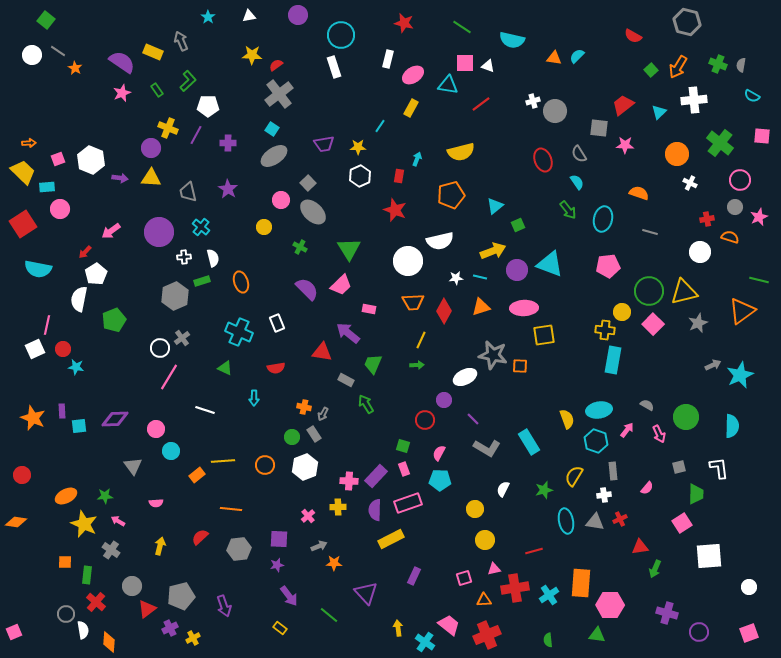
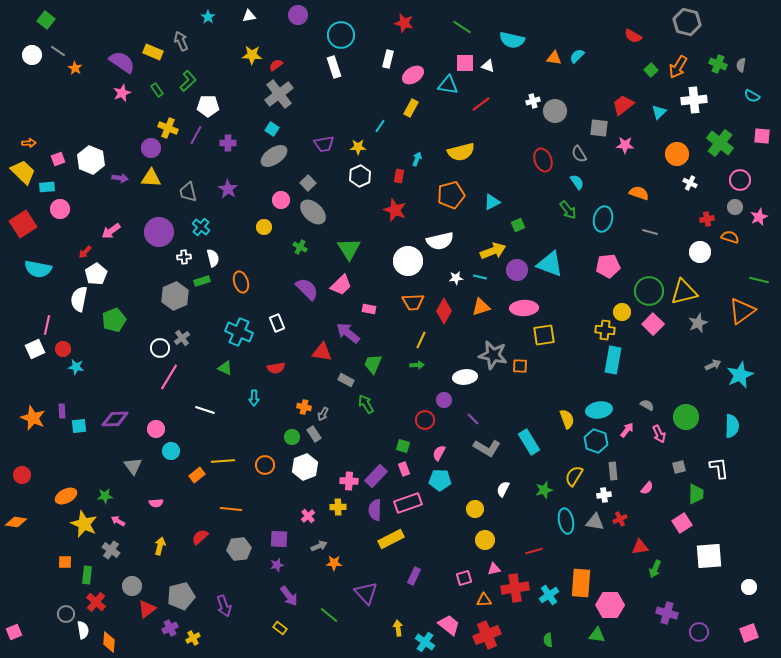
cyan triangle at (495, 206): moved 3 px left, 4 px up; rotated 12 degrees clockwise
white ellipse at (465, 377): rotated 20 degrees clockwise
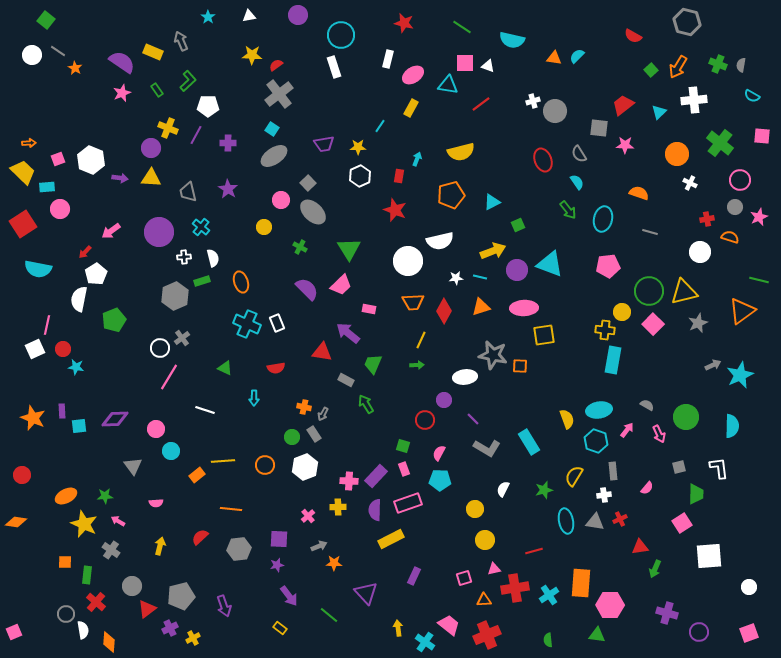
cyan cross at (239, 332): moved 8 px right, 8 px up
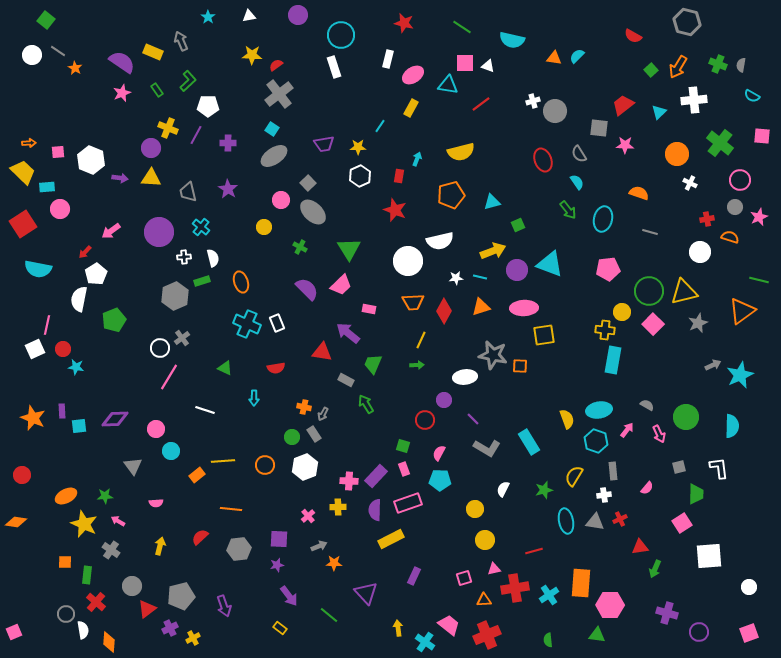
pink square at (58, 159): moved 7 px up; rotated 16 degrees clockwise
cyan triangle at (492, 202): rotated 12 degrees clockwise
pink pentagon at (608, 266): moved 3 px down
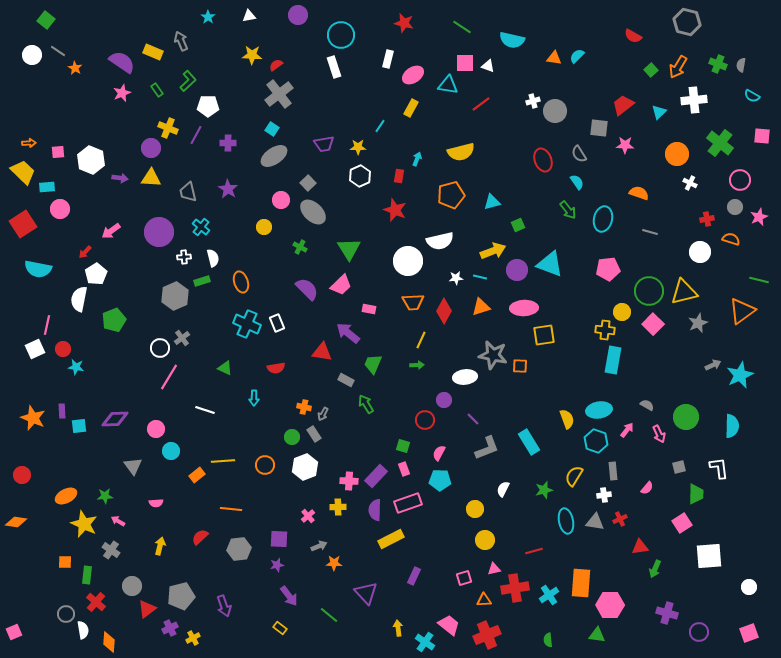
orange semicircle at (730, 237): moved 1 px right, 2 px down
gray L-shape at (487, 448): rotated 52 degrees counterclockwise
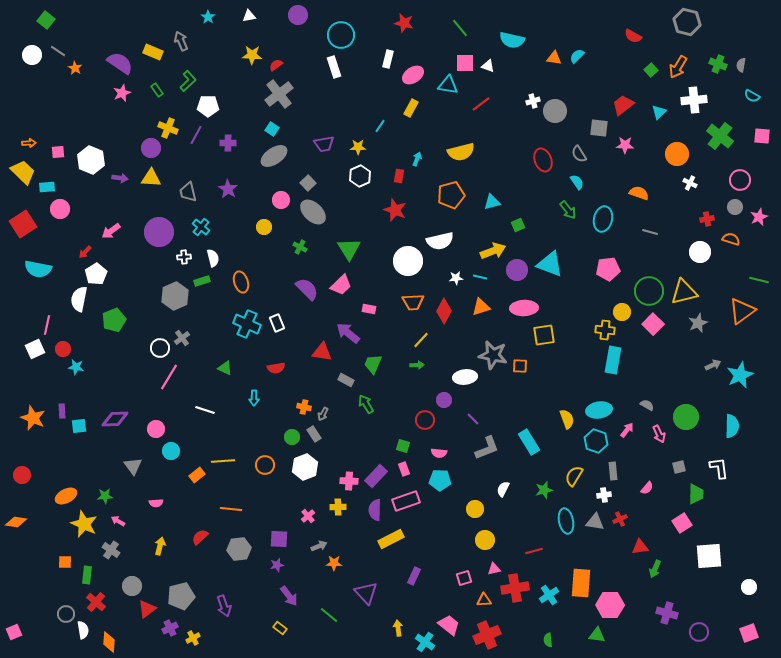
green line at (462, 27): moved 2 px left, 1 px down; rotated 18 degrees clockwise
purple semicircle at (122, 62): moved 2 px left, 1 px down
green cross at (720, 143): moved 7 px up
yellow line at (421, 340): rotated 18 degrees clockwise
pink semicircle at (439, 453): rotated 112 degrees counterclockwise
pink rectangle at (408, 503): moved 2 px left, 2 px up
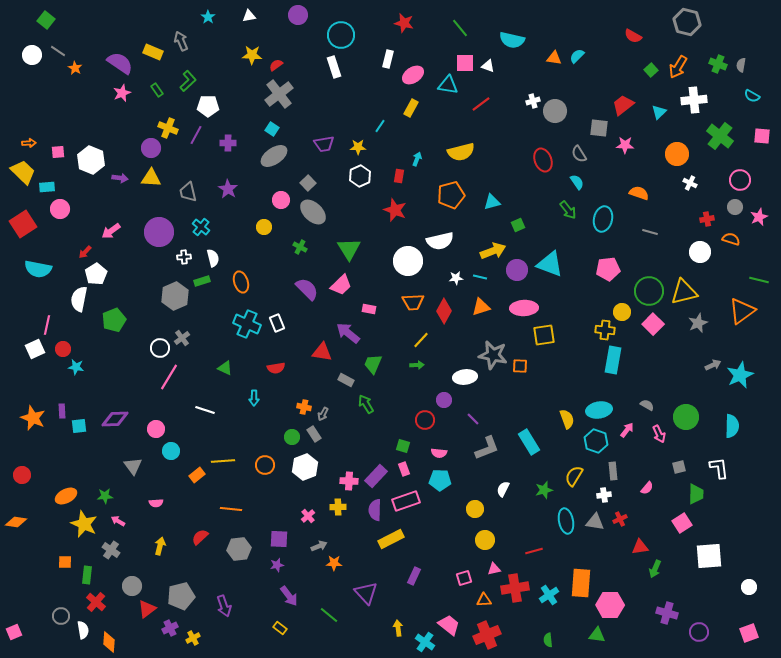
gray circle at (66, 614): moved 5 px left, 2 px down
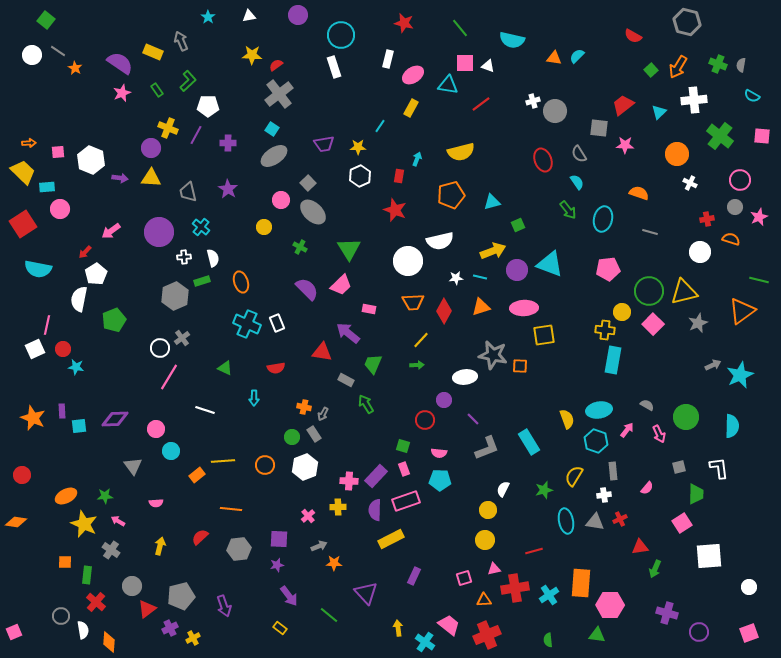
yellow circle at (475, 509): moved 13 px right, 1 px down
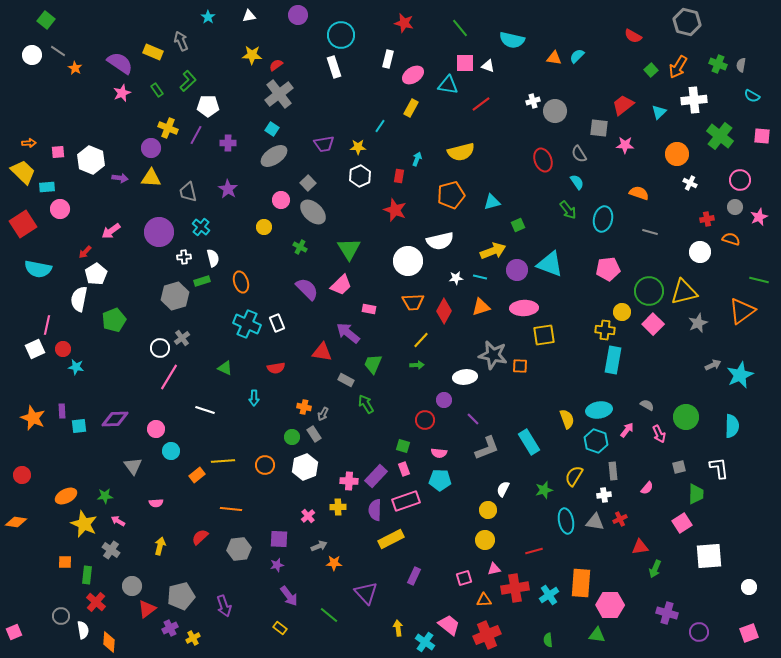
gray hexagon at (175, 296): rotated 8 degrees clockwise
